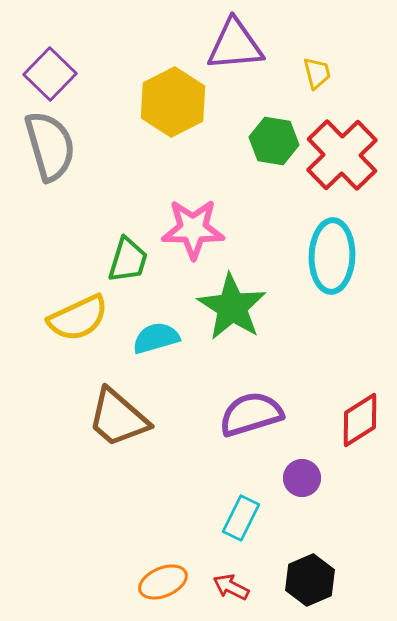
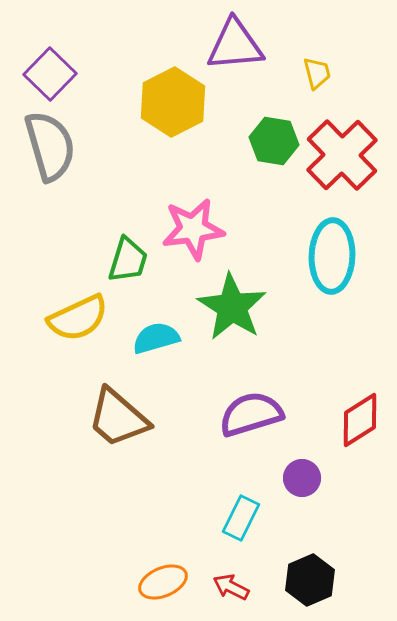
pink star: rotated 8 degrees counterclockwise
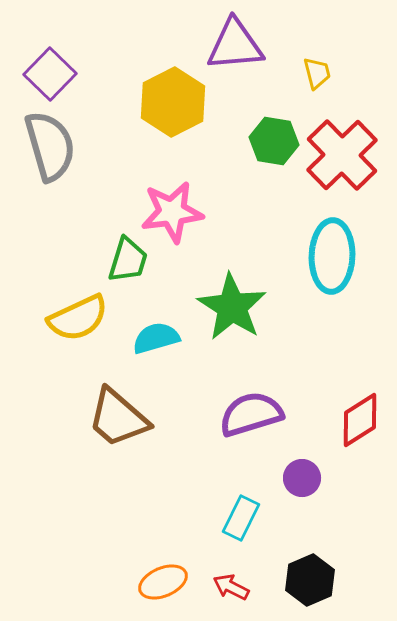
pink star: moved 21 px left, 17 px up
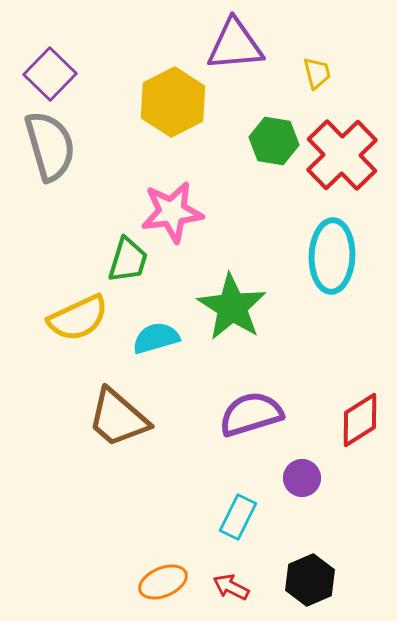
cyan rectangle: moved 3 px left, 1 px up
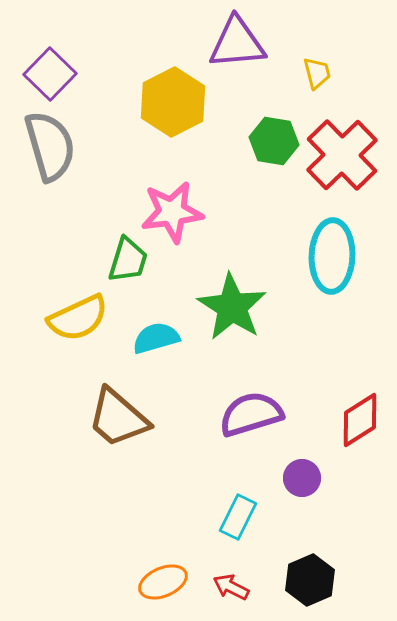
purple triangle: moved 2 px right, 2 px up
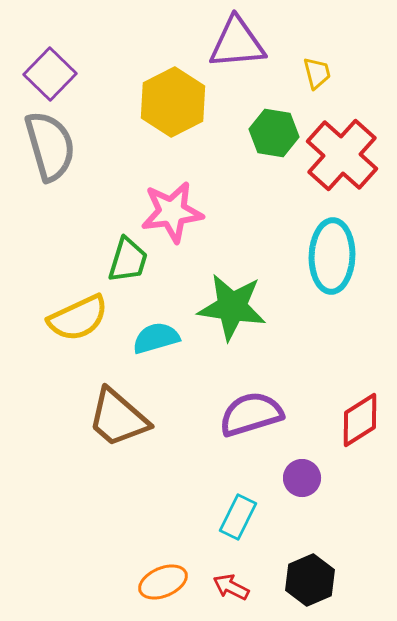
green hexagon: moved 8 px up
red cross: rotated 4 degrees counterclockwise
green star: rotated 24 degrees counterclockwise
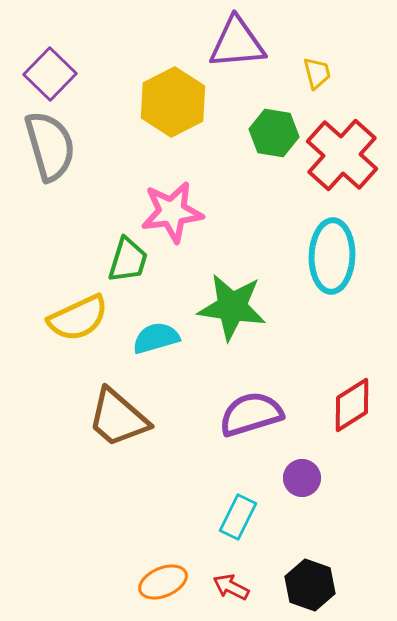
red diamond: moved 8 px left, 15 px up
black hexagon: moved 5 px down; rotated 18 degrees counterclockwise
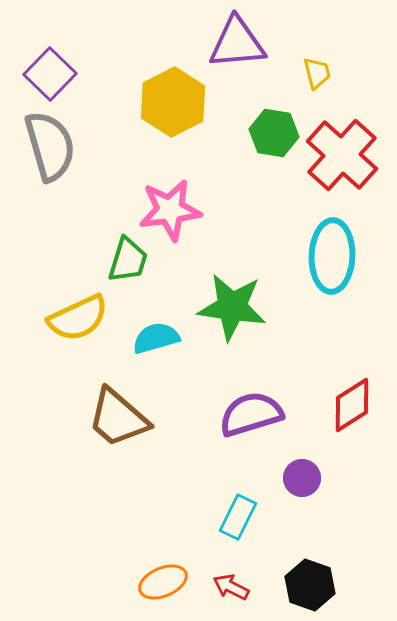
pink star: moved 2 px left, 2 px up
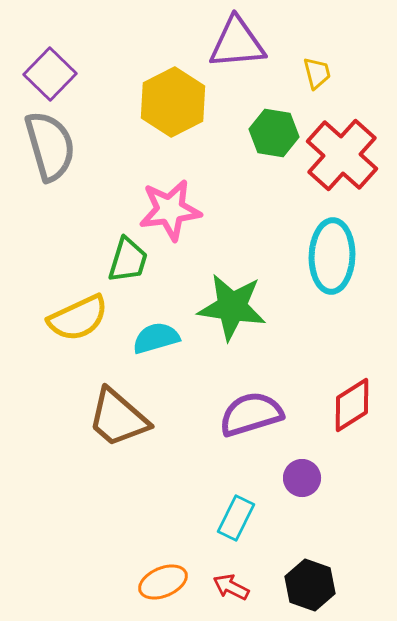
cyan rectangle: moved 2 px left, 1 px down
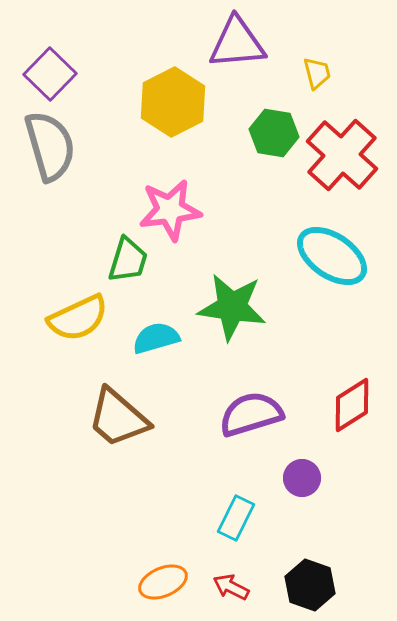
cyan ellipse: rotated 58 degrees counterclockwise
